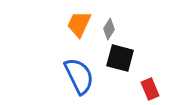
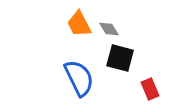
orange trapezoid: rotated 52 degrees counterclockwise
gray diamond: rotated 65 degrees counterclockwise
blue semicircle: moved 2 px down
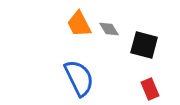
black square: moved 24 px right, 13 px up
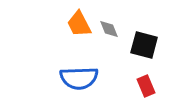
gray diamond: rotated 10 degrees clockwise
blue semicircle: rotated 114 degrees clockwise
red rectangle: moved 4 px left, 3 px up
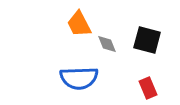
gray diamond: moved 2 px left, 15 px down
black square: moved 3 px right, 5 px up
red rectangle: moved 2 px right, 2 px down
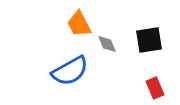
black square: moved 2 px right; rotated 24 degrees counterclockwise
blue semicircle: moved 9 px left, 7 px up; rotated 27 degrees counterclockwise
red rectangle: moved 7 px right
